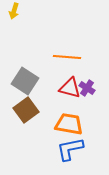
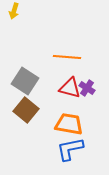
brown square: rotated 15 degrees counterclockwise
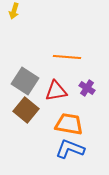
red triangle: moved 14 px left, 3 px down; rotated 25 degrees counterclockwise
blue L-shape: rotated 32 degrees clockwise
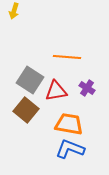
gray square: moved 5 px right, 1 px up
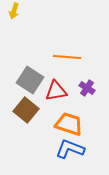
orange trapezoid: rotated 8 degrees clockwise
